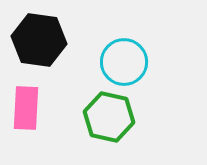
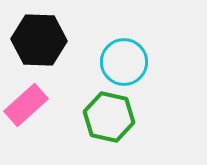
black hexagon: rotated 6 degrees counterclockwise
pink rectangle: moved 3 px up; rotated 45 degrees clockwise
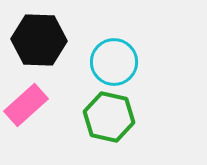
cyan circle: moved 10 px left
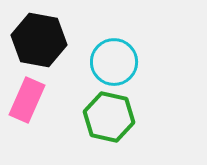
black hexagon: rotated 8 degrees clockwise
pink rectangle: moved 1 px right, 5 px up; rotated 24 degrees counterclockwise
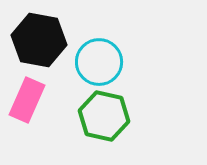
cyan circle: moved 15 px left
green hexagon: moved 5 px left, 1 px up
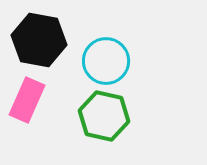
cyan circle: moved 7 px right, 1 px up
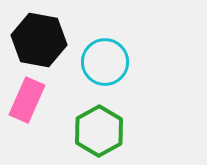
cyan circle: moved 1 px left, 1 px down
green hexagon: moved 5 px left, 15 px down; rotated 18 degrees clockwise
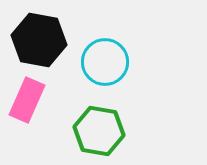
green hexagon: rotated 21 degrees counterclockwise
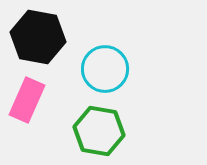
black hexagon: moved 1 px left, 3 px up
cyan circle: moved 7 px down
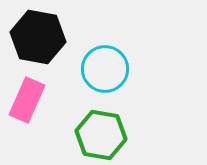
green hexagon: moved 2 px right, 4 px down
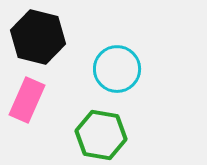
black hexagon: rotated 4 degrees clockwise
cyan circle: moved 12 px right
